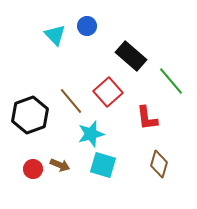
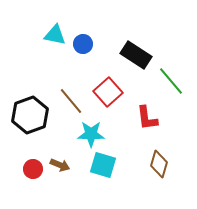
blue circle: moved 4 px left, 18 px down
cyan triangle: rotated 35 degrees counterclockwise
black rectangle: moved 5 px right, 1 px up; rotated 8 degrees counterclockwise
cyan star: rotated 16 degrees clockwise
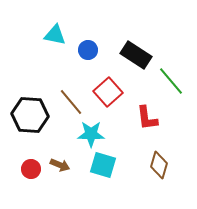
blue circle: moved 5 px right, 6 px down
brown line: moved 1 px down
black hexagon: rotated 24 degrees clockwise
brown diamond: moved 1 px down
red circle: moved 2 px left
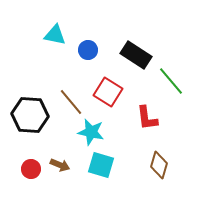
red square: rotated 16 degrees counterclockwise
cyan star: moved 2 px up; rotated 12 degrees clockwise
cyan square: moved 2 px left
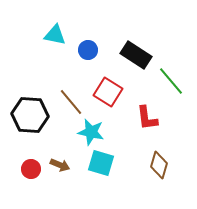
cyan square: moved 2 px up
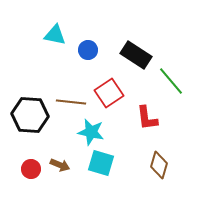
red square: moved 1 px right, 1 px down; rotated 24 degrees clockwise
brown line: rotated 44 degrees counterclockwise
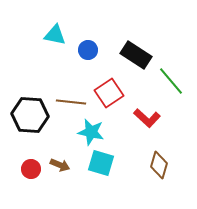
red L-shape: rotated 40 degrees counterclockwise
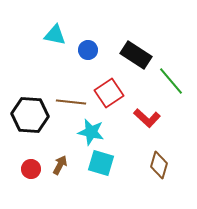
brown arrow: rotated 84 degrees counterclockwise
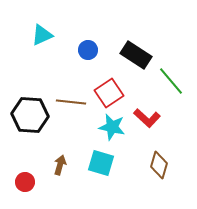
cyan triangle: moved 13 px left; rotated 35 degrees counterclockwise
cyan star: moved 21 px right, 5 px up
brown arrow: rotated 12 degrees counterclockwise
red circle: moved 6 px left, 13 px down
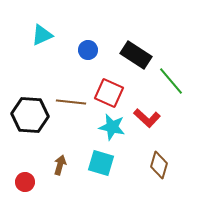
red square: rotated 32 degrees counterclockwise
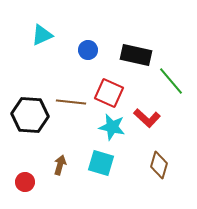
black rectangle: rotated 20 degrees counterclockwise
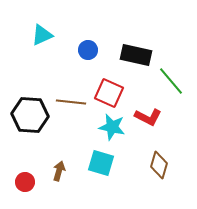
red L-shape: moved 1 px right, 1 px up; rotated 16 degrees counterclockwise
brown arrow: moved 1 px left, 6 px down
